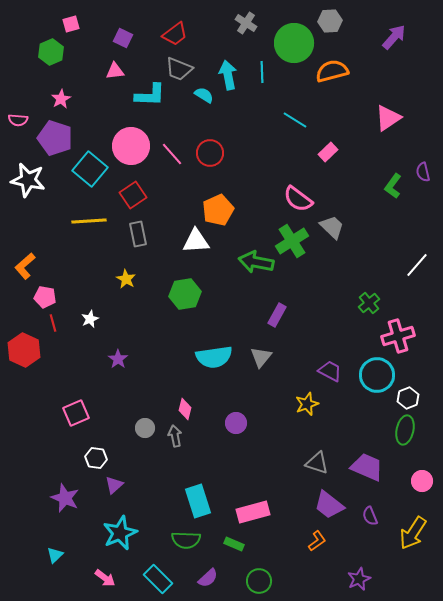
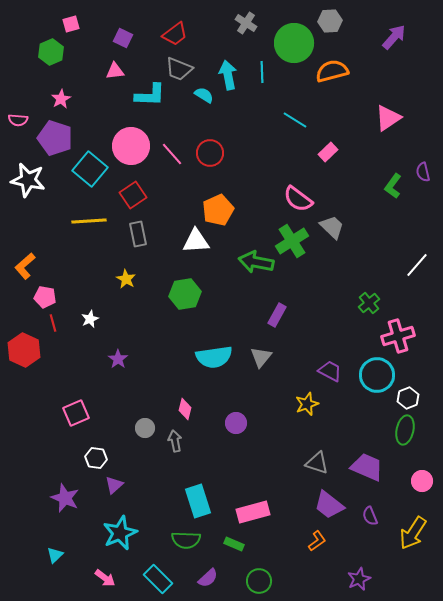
gray arrow at (175, 436): moved 5 px down
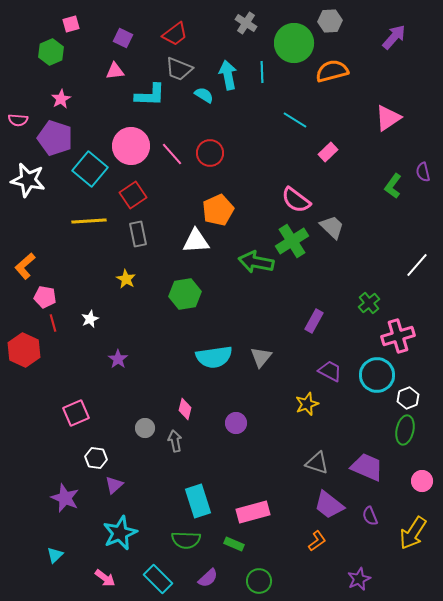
pink semicircle at (298, 199): moved 2 px left, 1 px down
purple rectangle at (277, 315): moved 37 px right, 6 px down
